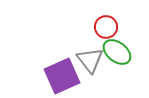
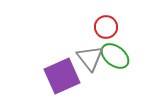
green ellipse: moved 2 px left, 4 px down
gray triangle: moved 2 px up
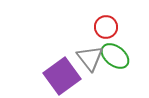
purple square: rotated 12 degrees counterclockwise
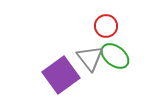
red circle: moved 1 px up
purple square: moved 1 px left, 1 px up
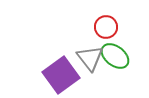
red circle: moved 1 px down
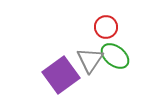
gray triangle: moved 2 px down; rotated 12 degrees clockwise
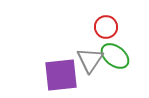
purple square: rotated 30 degrees clockwise
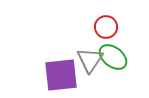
green ellipse: moved 2 px left, 1 px down
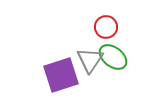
purple square: rotated 12 degrees counterclockwise
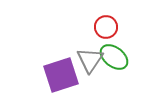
green ellipse: moved 1 px right
